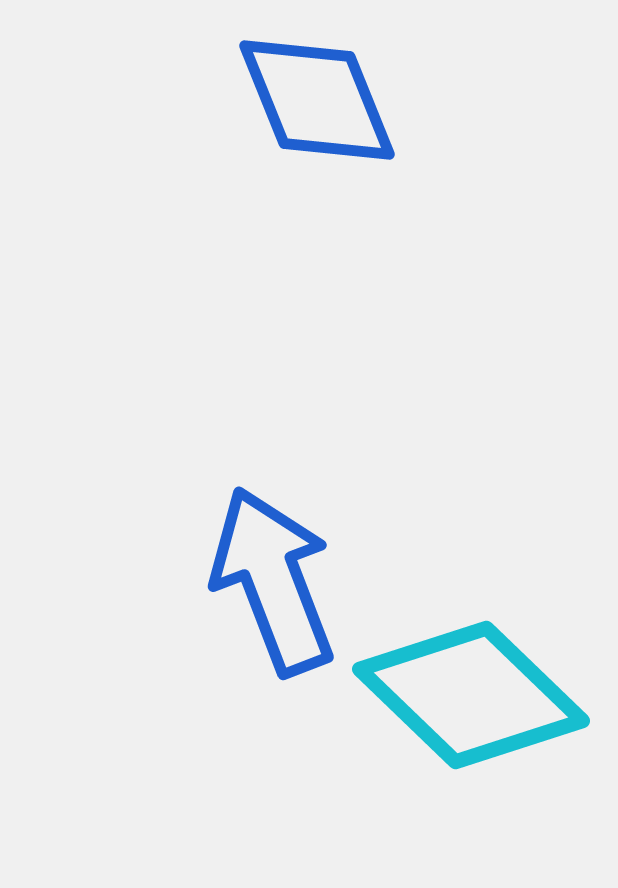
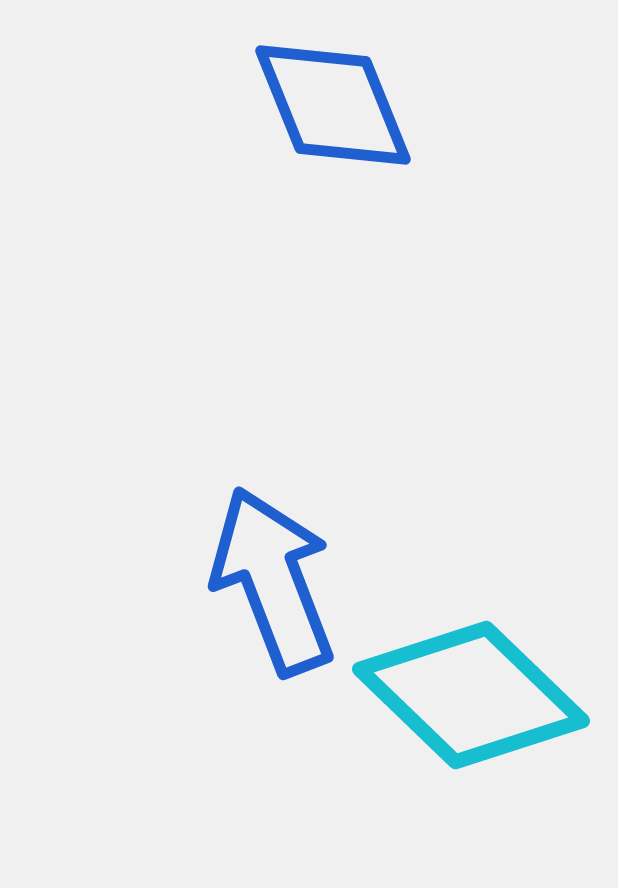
blue diamond: moved 16 px right, 5 px down
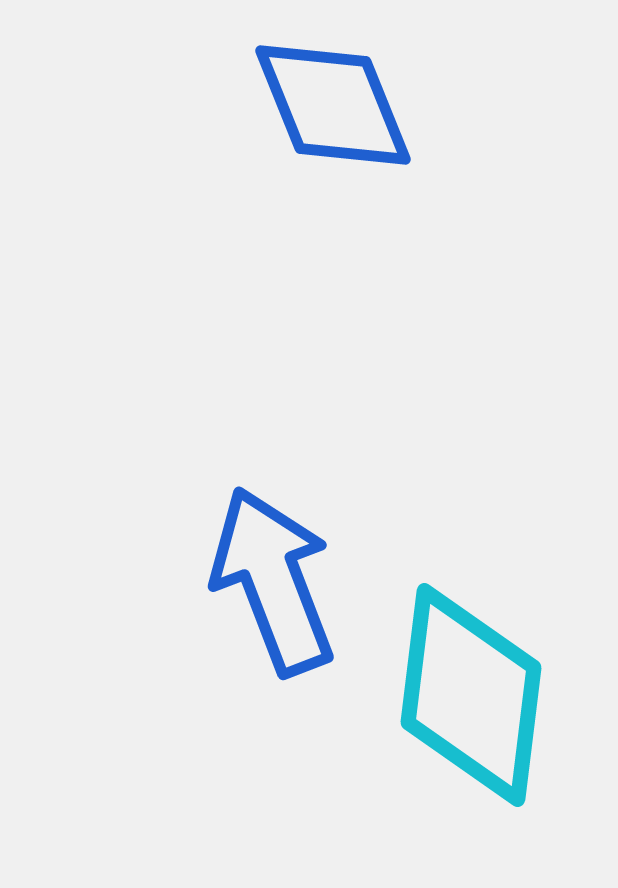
cyan diamond: rotated 53 degrees clockwise
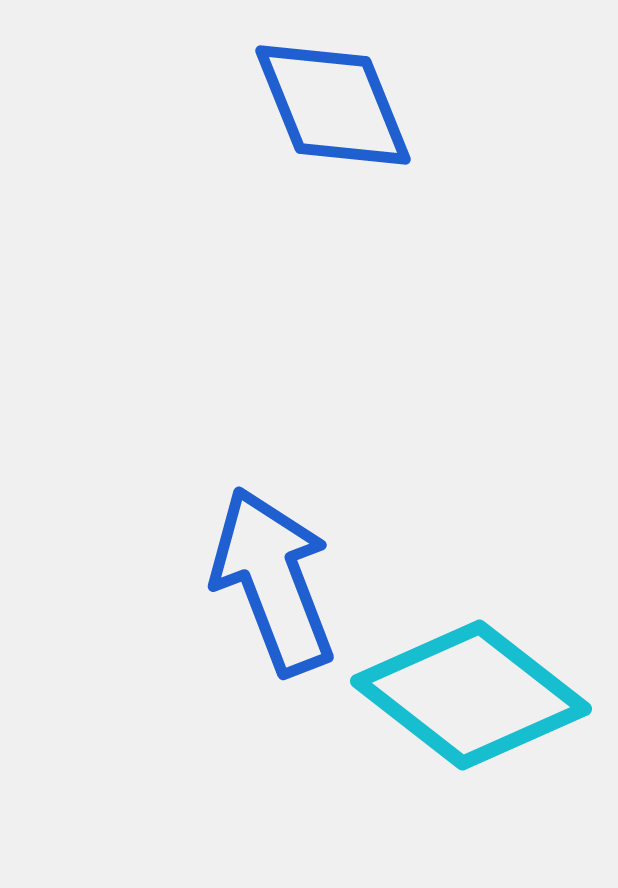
cyan diamond: rotated 59 degrees counterclockwise
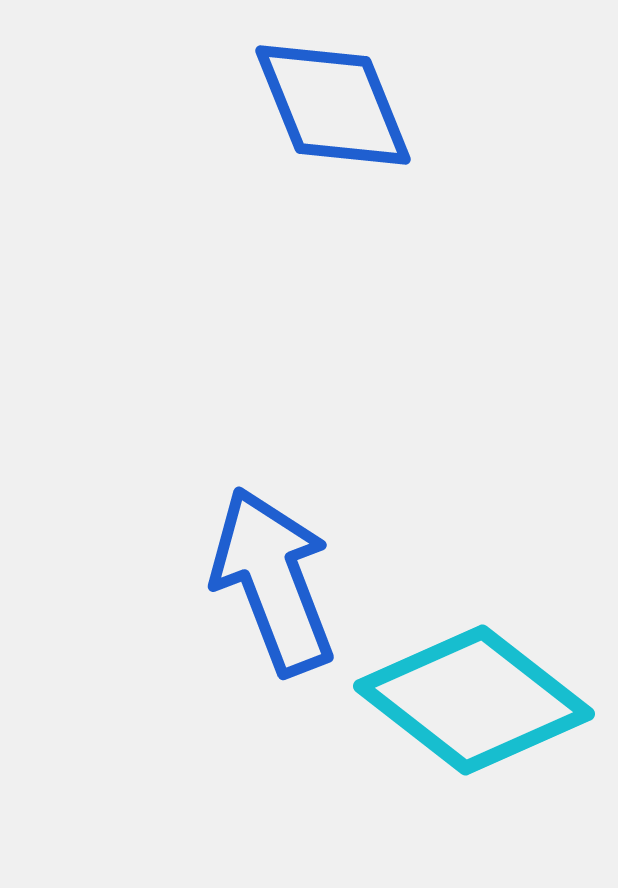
cyan diamond: moved 3 px right, 5 px down
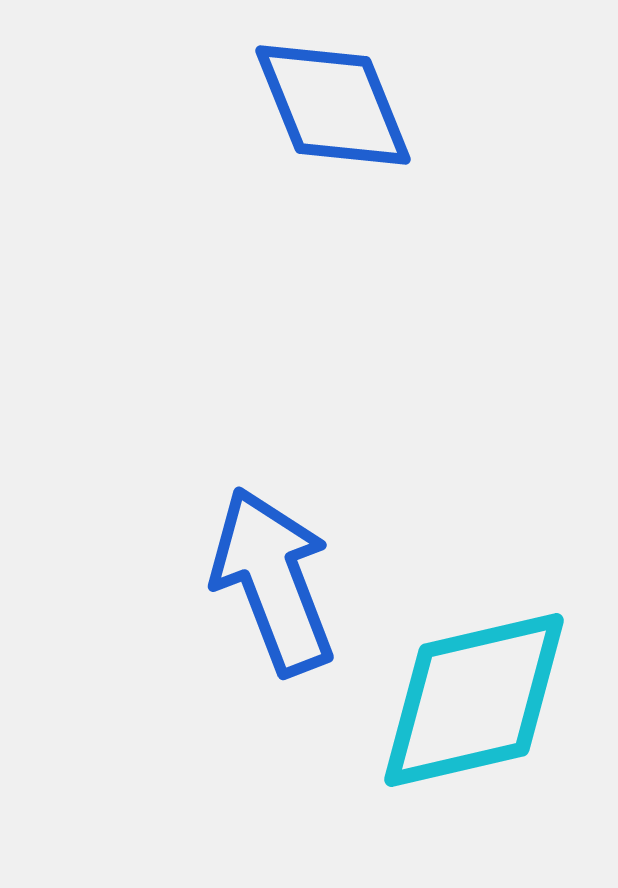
cyan diamond: rotated 51 degrees counterclockwise
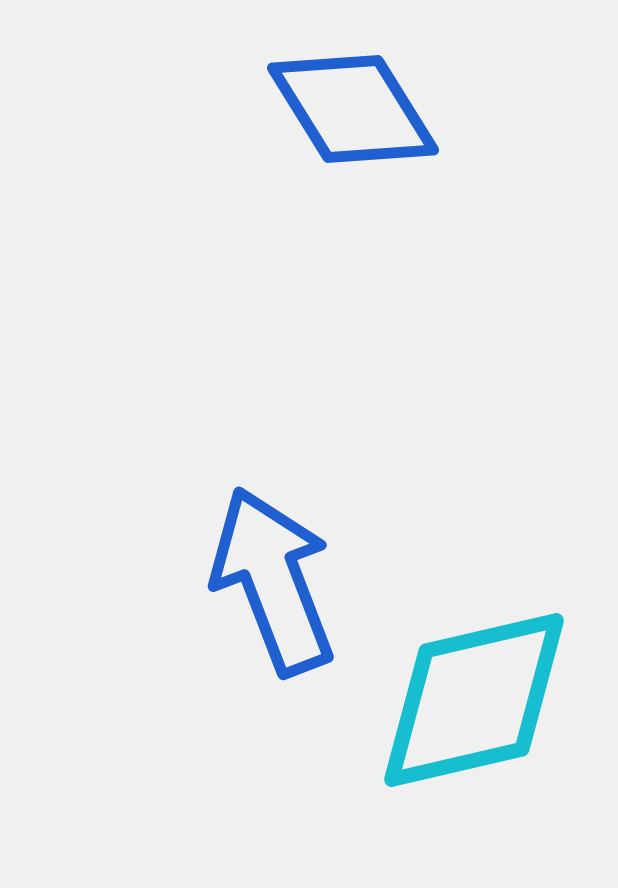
blue diamond: moved 20 px right, 4 px down; rotated 10 degrees counterclockwise
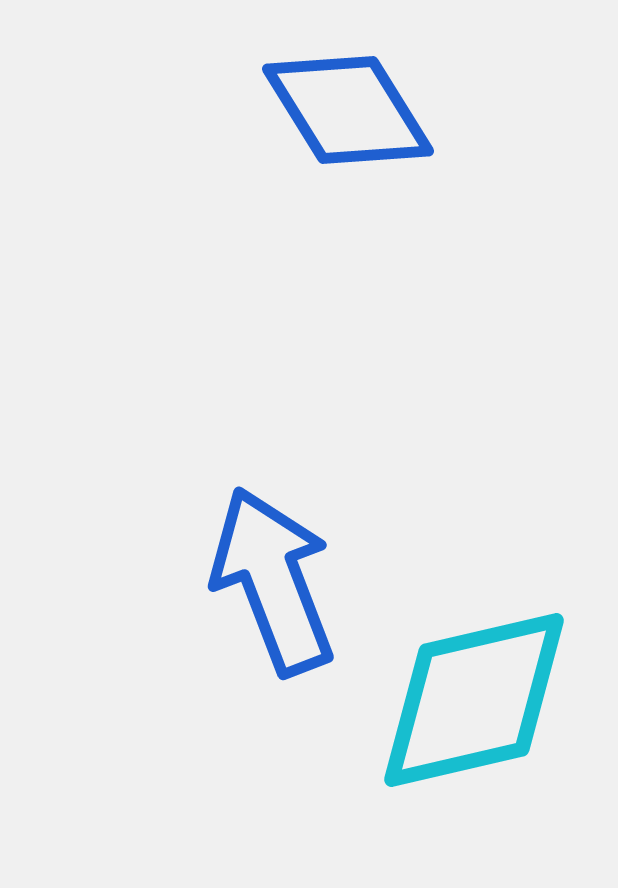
blue diamond: moved 5 px left, 1 px down
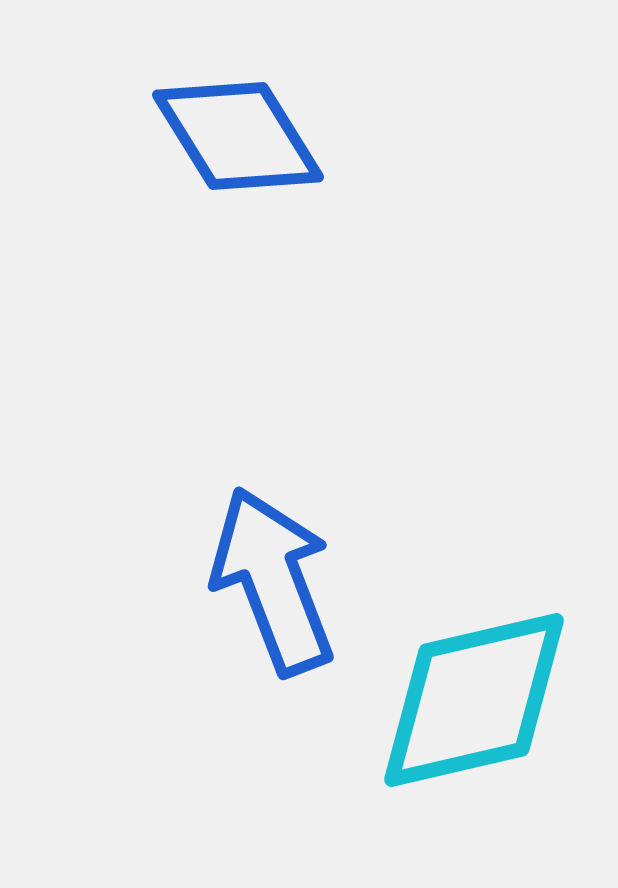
blue diamond: moved 110 px left, 26 px down
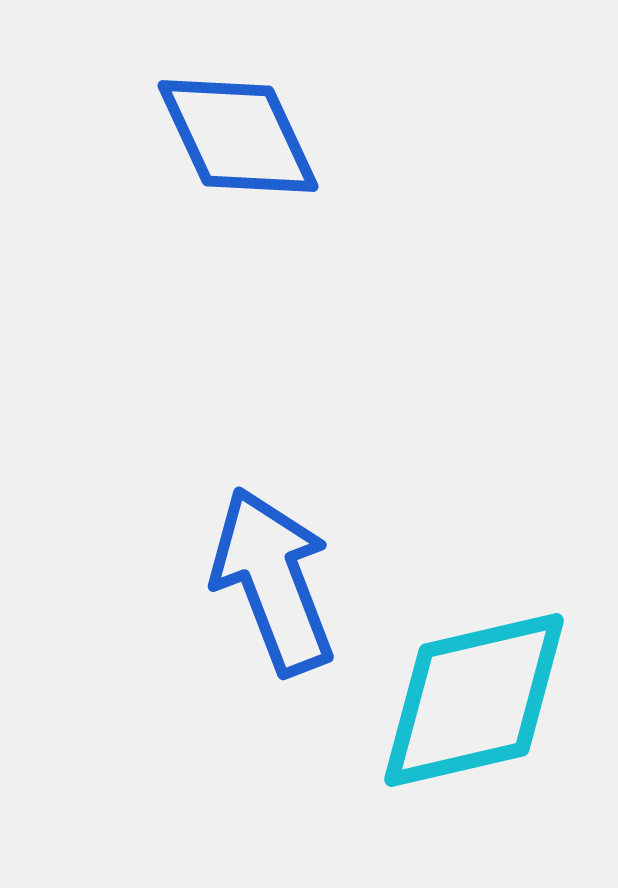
blue diamond: rotated 7 degrees clockwise
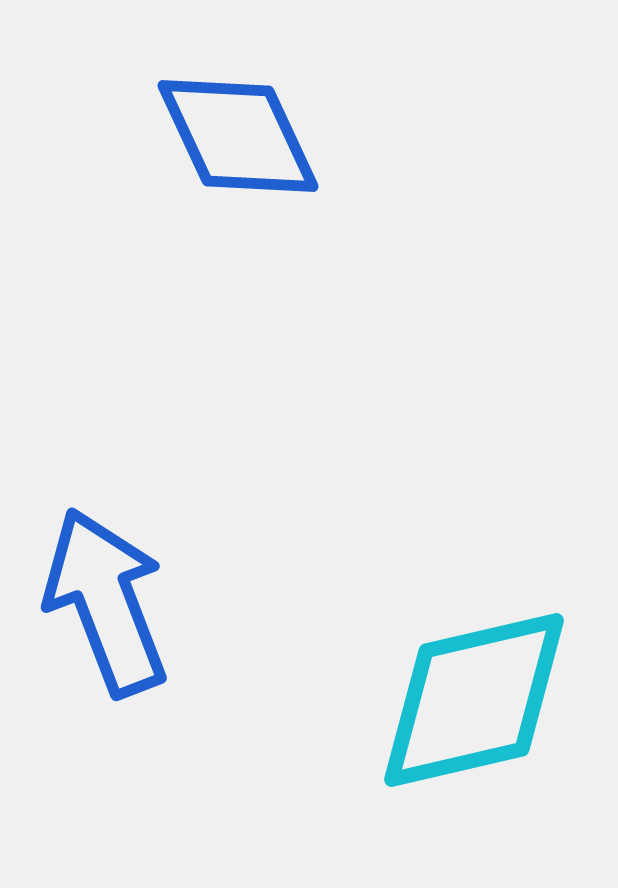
blue arrow: moved 167 px left, 21 px down
